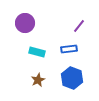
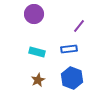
purple circle: moved 9 px right, 9 px up
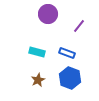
purple circle: moved 14 px right
blue rectangle: moved 2 px left, 4 px down; rotated 28 degrees clockwise
blue hexagon: moved 2 px left
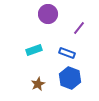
purple line: moved 2 px down
cyan rectangle: moved 3 px left, 2 px up; rotated 35 degrees counterclockwise
brown star: moved 4 px down
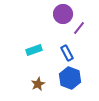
purple circle: moved 15 px right
blue rectangle: rotated 42 degrees clockwise
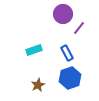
blue hexagon: rotated 20 degrees clockwise
brown star: moved 1 px down
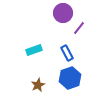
purple circle: moved 1 px up
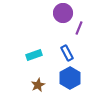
purple line: rotated 16 degrees counterclockwise
cyan rectangle: moved 5 px down
blue hexagon: rotated 10 degrees counterclockwise
